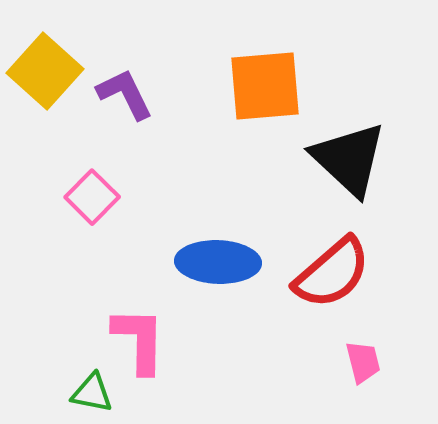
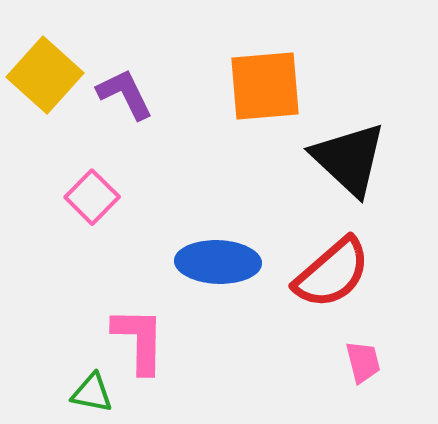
yellow square: moved 4 px down
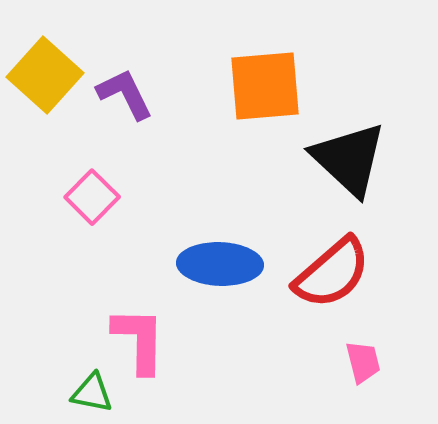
blue ellipse: moved 2 px right, 2 px down
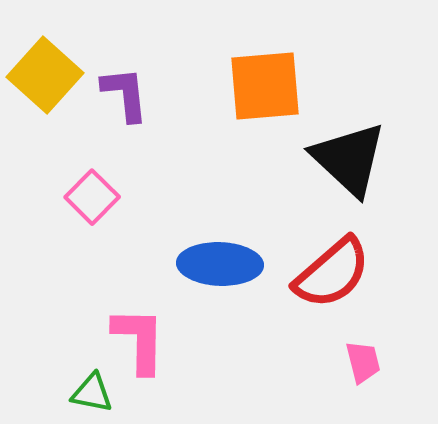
purple L-shape: rotated 20 degrees clockwise
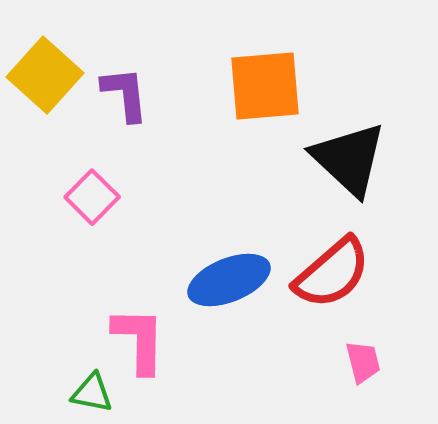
blue ellipse: moved 9 px right, 16 px down; rotated 24 degrees counterclockwise
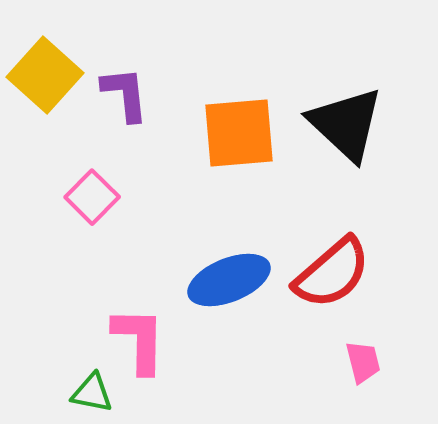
orange square: moved 26 px left, 47 px down
black triangle: moved 3 px left, 35 px up
